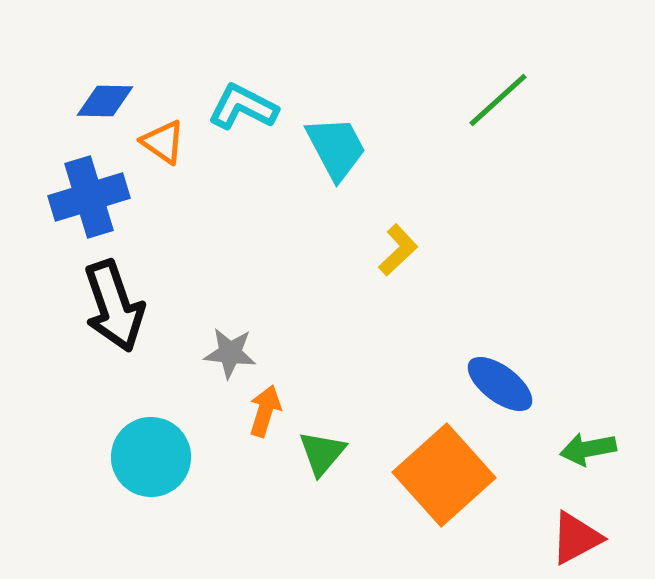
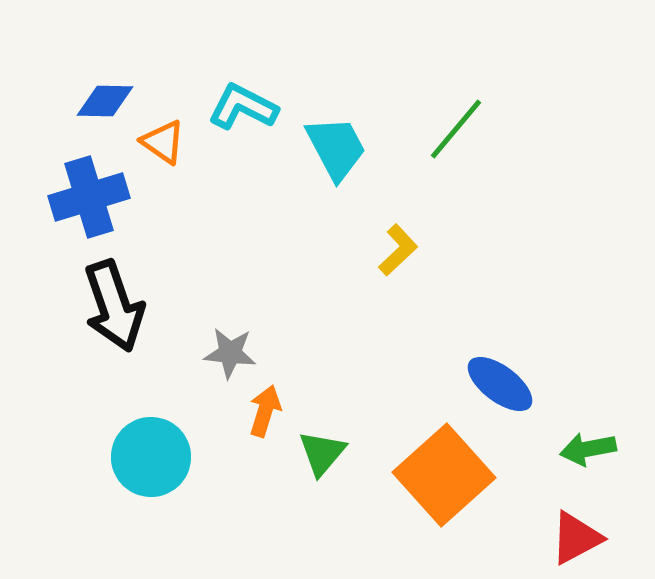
green line: moved 42 px left, 29 px down; rotated 8 degrees counterclockwise
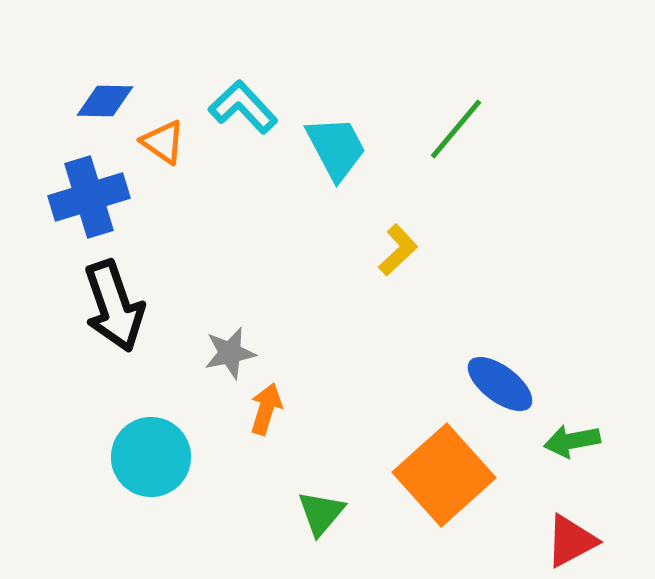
cyan L-shape: rotated 20 degrees clockwise
gray star: rotated 18 degrees counterclockwise
orange arrow: moved 1 px right, 2 px up
green arrow: moved 16 px left, 8 px up
green triangle: moved 1 px left, 60 px down
red triangle: moved 5 px left, 3 px down
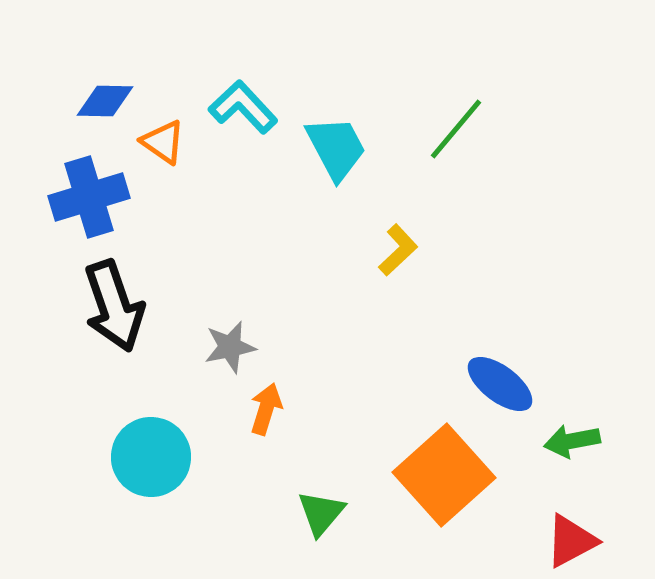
gray star: moved 6 px up
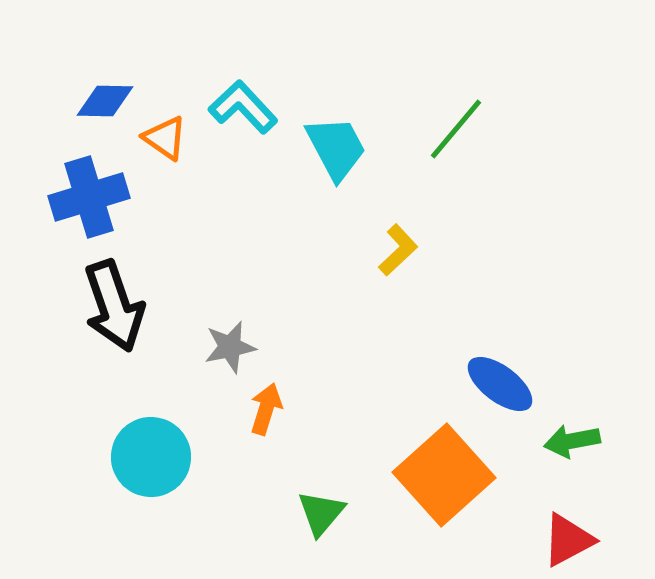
orange triangle: moved 2 px right, 4 px up
red triangle: moved 3 px left, 1 px up
